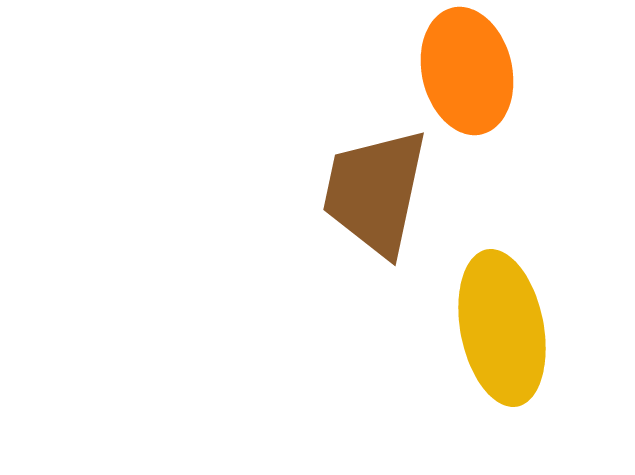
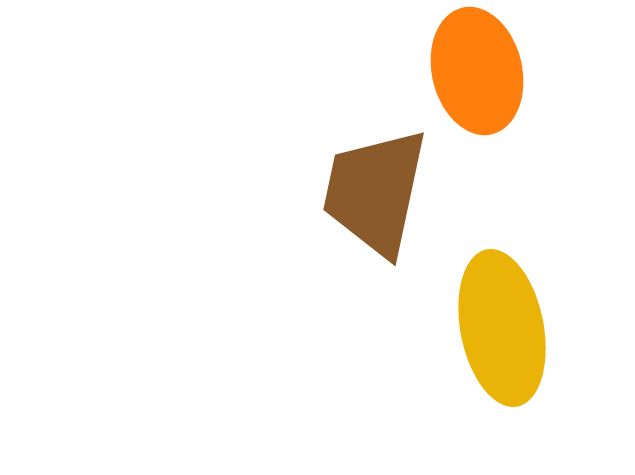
orange ellipse: moved 10 px right
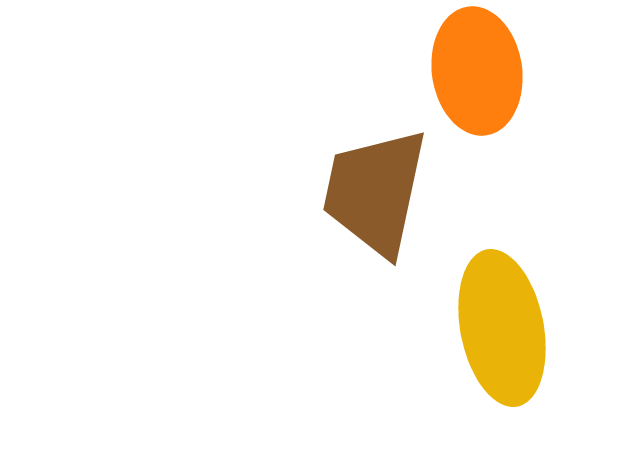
orange ellipse: rotated 5 degrees clockwise
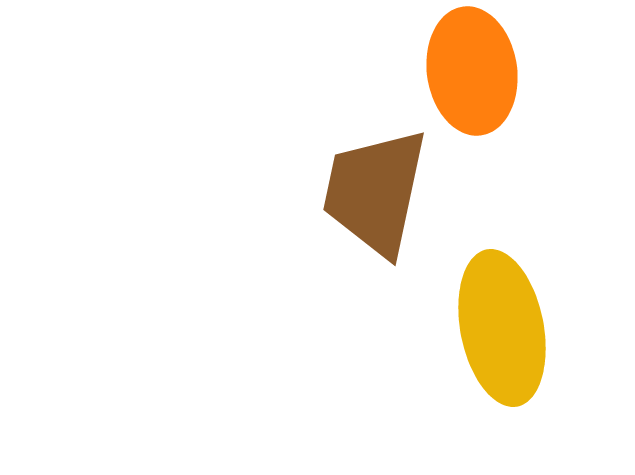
orange ellipse: moved 5 px left
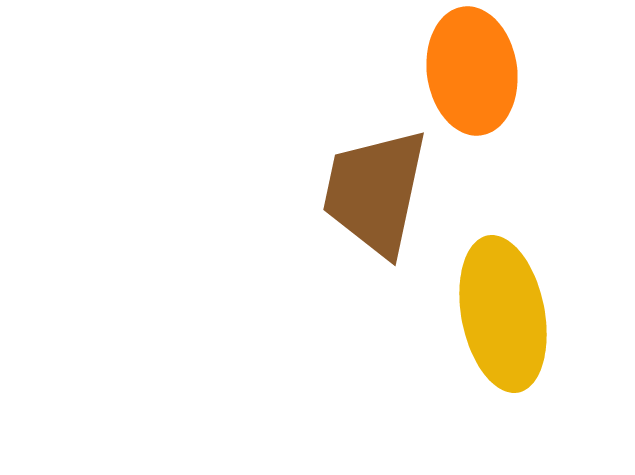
yellow ellipse: moved 1 px right, 14 px up
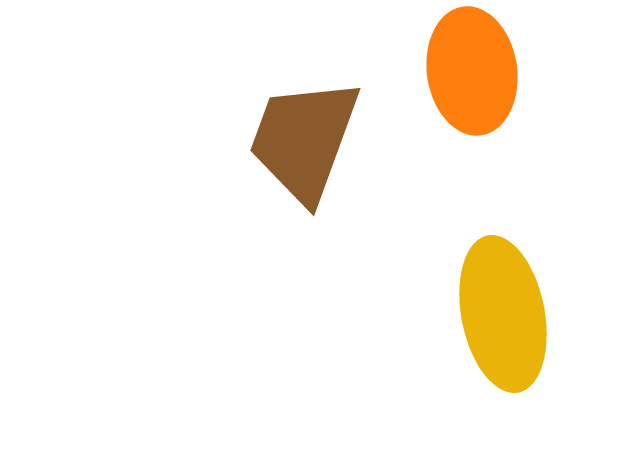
brown trapezoid: moved 71 px left, 52 px up; rotated 8 degrees clockwise
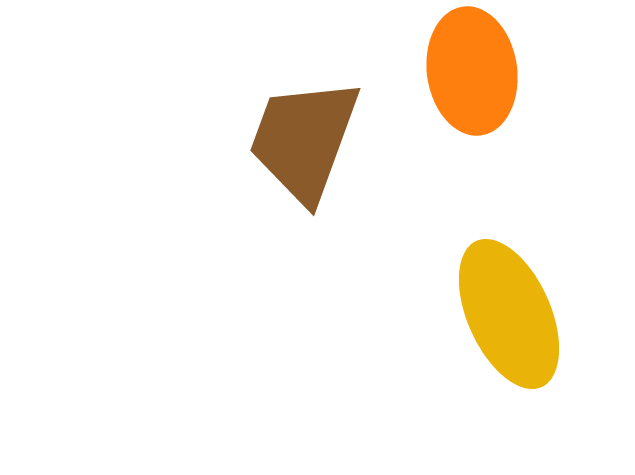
yellow ellipse: moved 6 px right; rotated 13 degrees counterclockwise
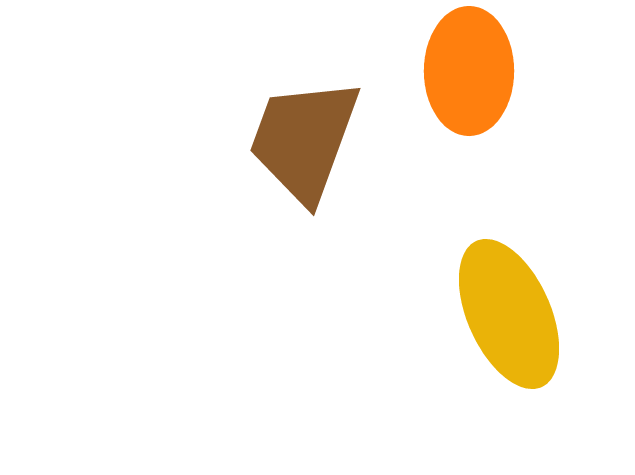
orange ellipse: moved 3 px left; rotated 8 degrees clockwise
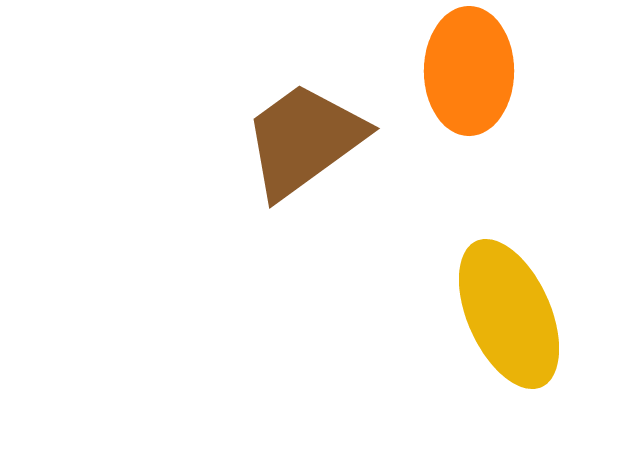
brown trapezoid: rotated 34 degrees clockwise
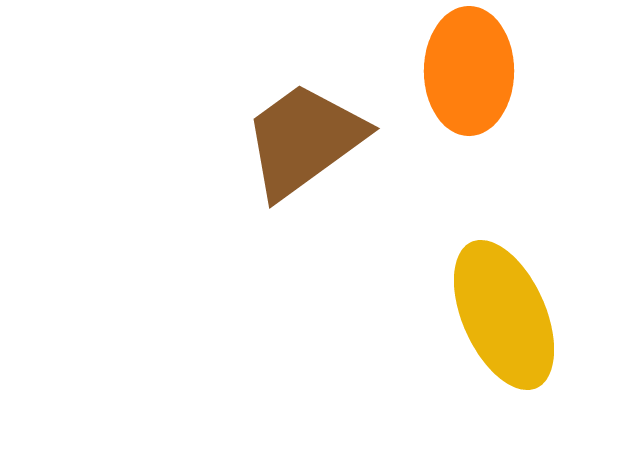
yellow ellipse: moved 5 px left, 1 px down
